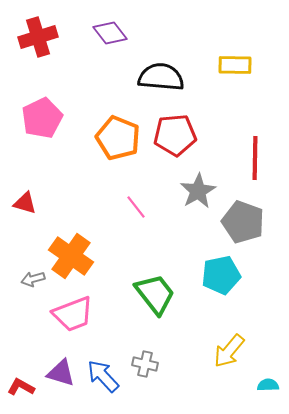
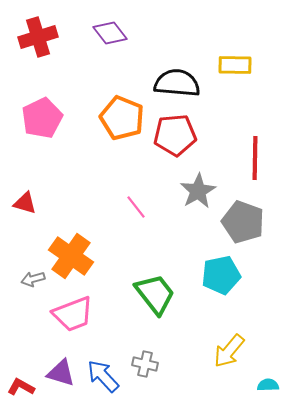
black semicircle: moved 16 px right, 6 px down
orange pentagon: moved 4 px right, 20 px up
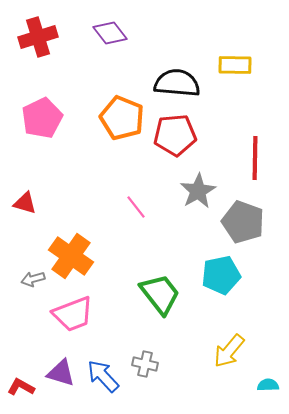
green trapezoid: moved 5 px right
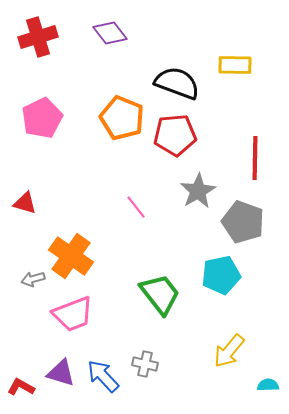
black semicircle: rotated 15 degrees clockwise
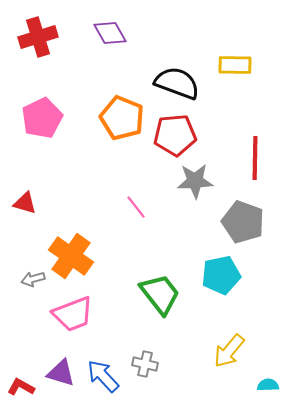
purple diamond: rotated 8 degrees clockwise
gray star: moved 3 px left, 10 px up; rotated 27 degrees clockwise
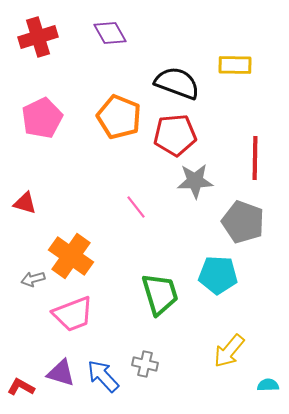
orange pentagon: moved 3 px left, 1 px up
cyan pentagon: moved 3 px left; rotated 15 degrees clockwise
green trapezoid: rotated 21 degrees clockwise
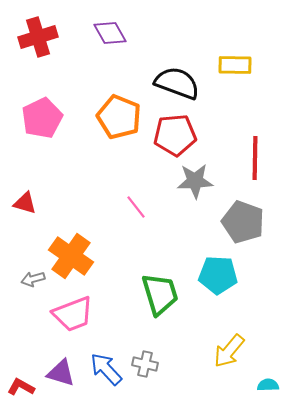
blue arrow: moved 3 px right, 7 px up
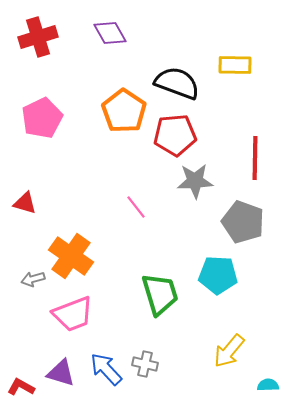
orange pentagon: moved 5 px right, 6 px up; rotated 12 degrees clockwise
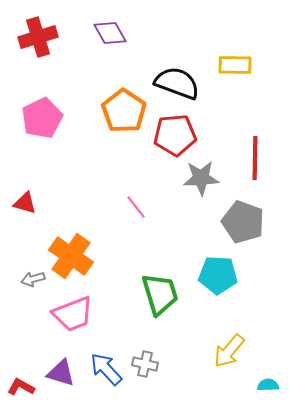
gray star: moved 6 px right, 3 px up
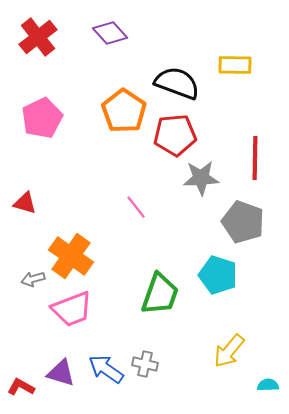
purple diamond: rotated 12 degrees counterclockwise
red cross: rotated 21 degrees counterclockwise
cyan pentagon: rotated 15 degrees clockwise
green trapezoid: rotated 36 degrees clockwise
pink trapezoid: moved 1 px left, 5 px up
blue arrow: rotated 12 degrees counterclockwise
